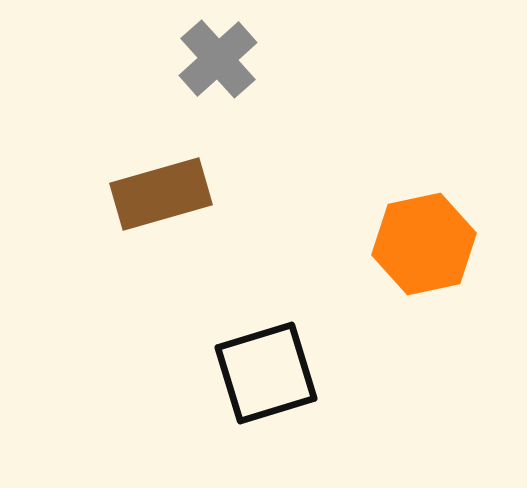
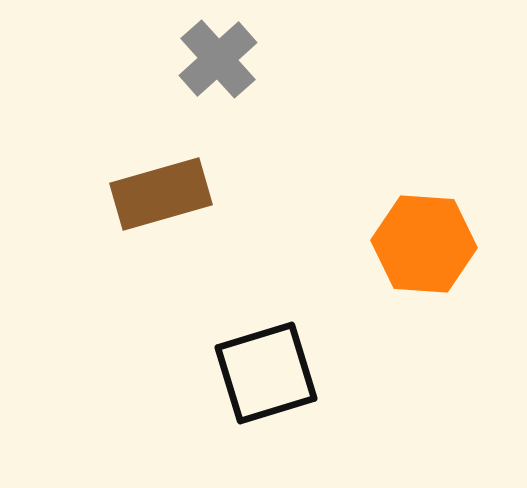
orange hexagon: rotated 16 degrees clockwise
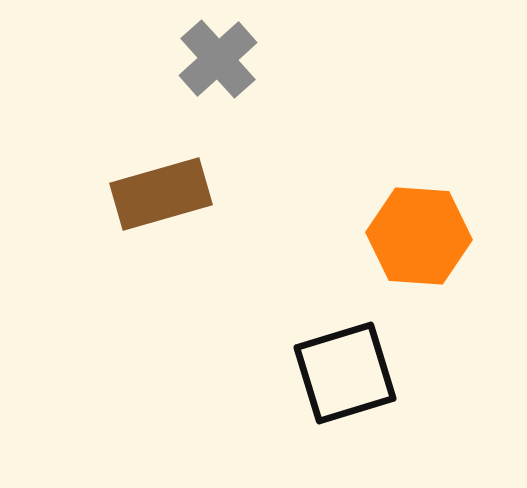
orange hexagon: moved 5 px left, 8 px up
black square: moved 79 px right
